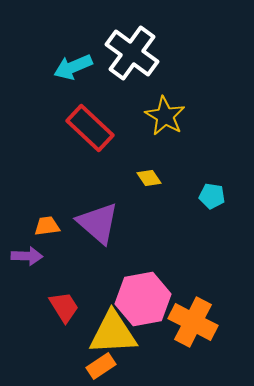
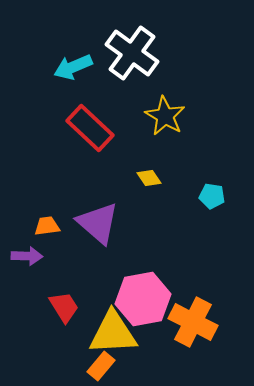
orange rectangle: rotated 16 degrees counterclockwise
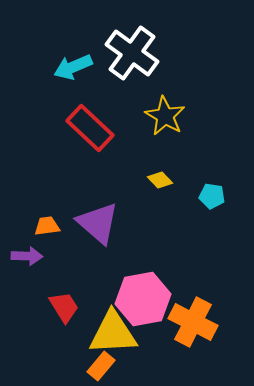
yellow diamond: moved 11 px right, 2 px down; rotated 10 degrees counterclockwise
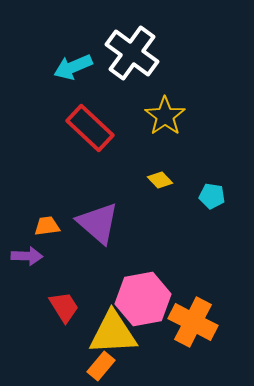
yellow star: rotated 6 degrees clockwise
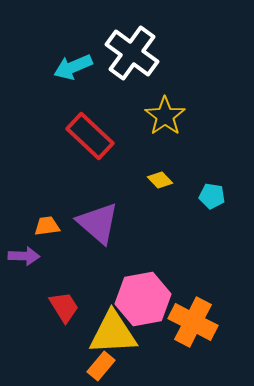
red rectangle: moved 8 px down
purple arrow: moved 3 px left
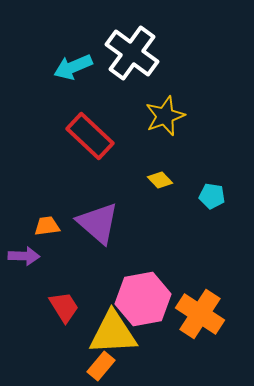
yellow star: rotated 15 degrees clockwise
orange cross: moved 7 px right, 8 px up; rotated 6 degrees clockwise
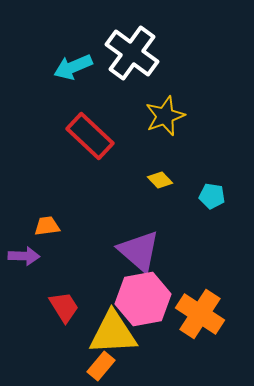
purple triangle: moved 41 px right, 28 px down
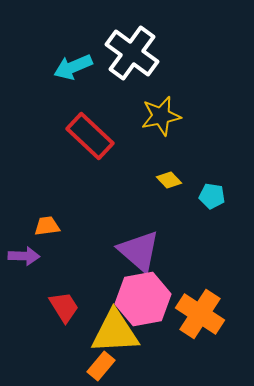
yellow star: moved 4 px left; rotated 9 degrees clockwise
yellow diamond: moved 9 px right
yellow triangle: moved 2 px right, 1 px up
